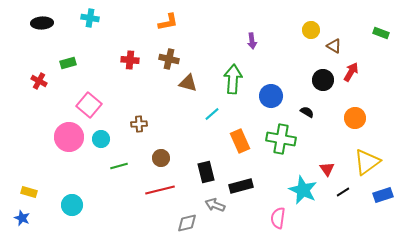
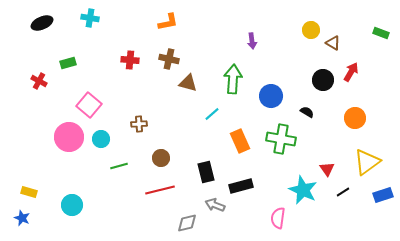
black ellipse at (42, 23): rotated 20 degrees counterclockwise
brown triangle at (334, 46): moved 1 px left, 3 px up
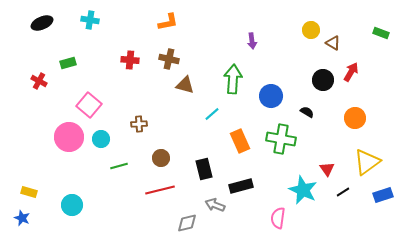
cyan cross at (90, 18): moved 2 px down
brown triangle at (188, 83): moved 3 px left, 2 px down
black rectangle at (206, 172): moved 2 px left, 3 px up
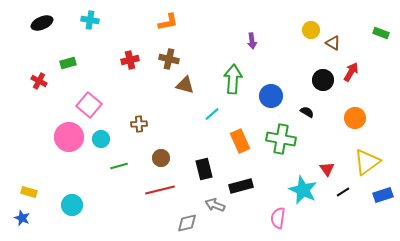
red cross at (130, 60): rotated 18 degrees counterclockwise
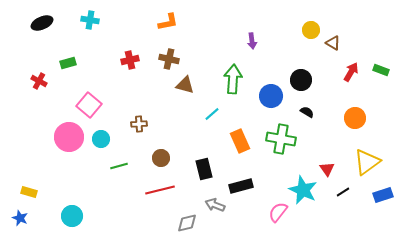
green rectangle at (381, 33): moved 37 px down
black circle at (323, 80): moved 22 px left
cyan circle at (72, 205): moved 11 px down
blue star at (22, 218): moved 2 px left
pink semicircle at (278, 218): moved 6 px up; rotated 30 degrees clockwise
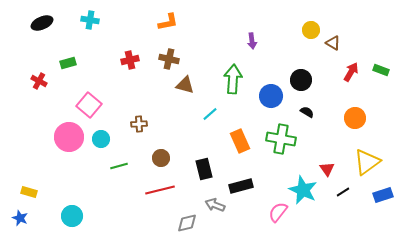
cyan line at (212, 114): moved 2 px left
